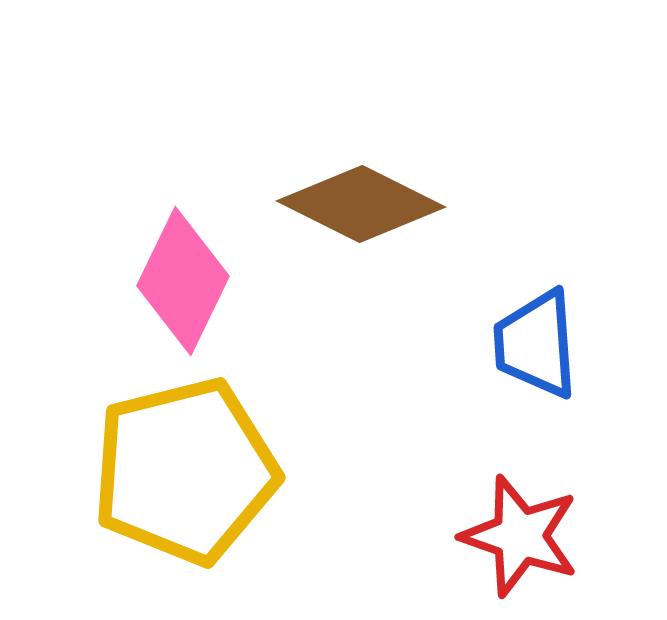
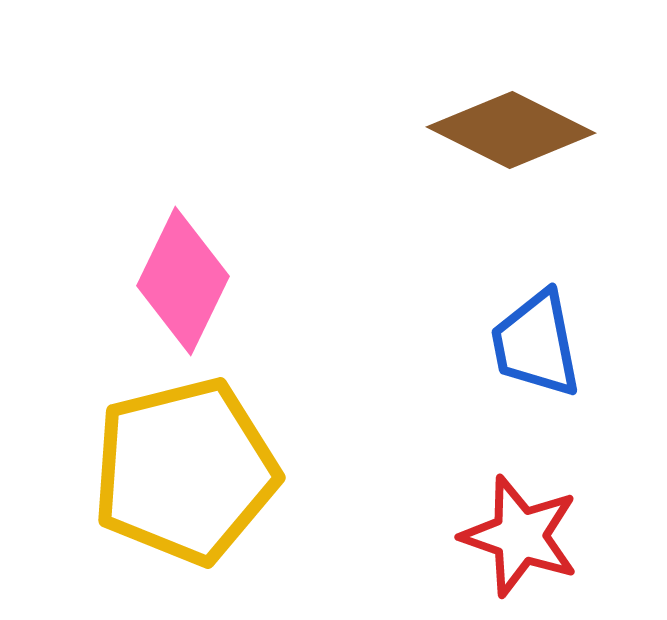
brown diamond: moved 150 px right, 74 px up
blue trapezoid: rotated 7 degrees counterclockwise
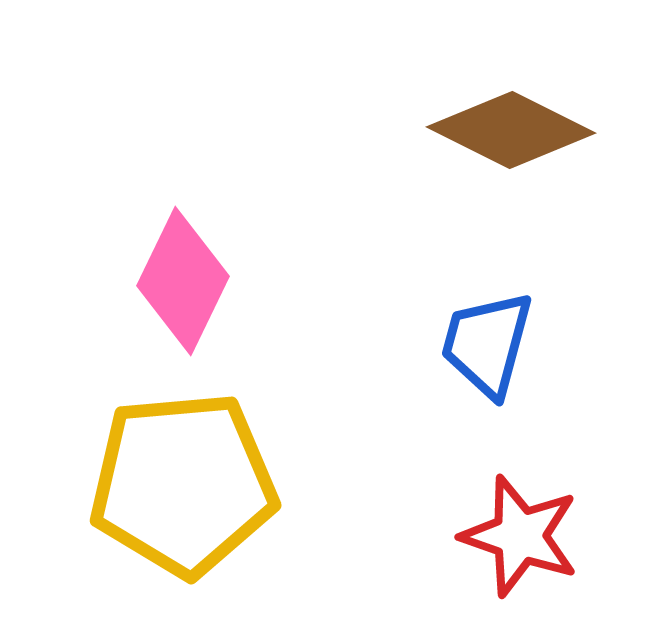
blue trapezoid: moved 49 px left; rotated 26 degrees clockwise
yellow pentagon: moved 2 px left, 13 px down; rotated 9 degrees clockwise
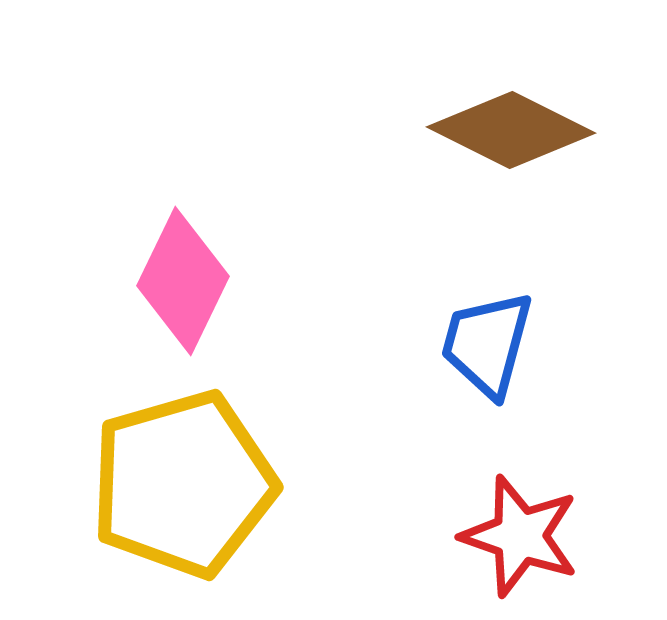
yellow pentagon: rotated 11 degrees counterclockwise
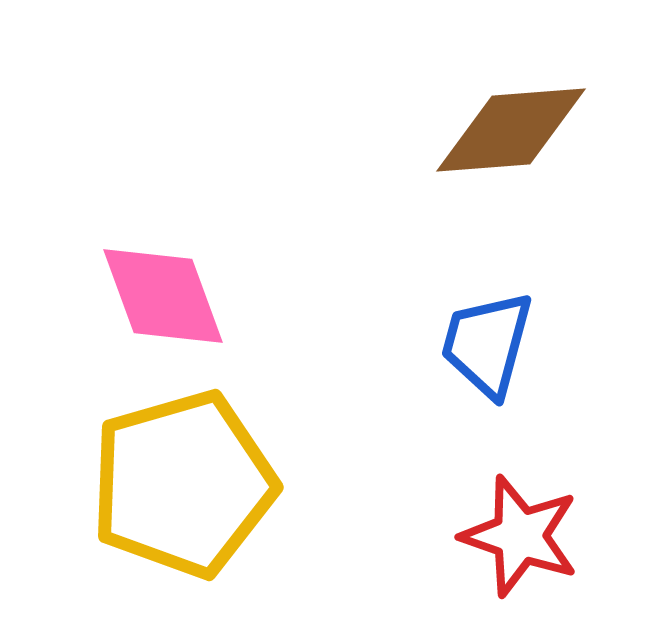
brown diamond: rotated 31 degrees counterclockwise
pink diamond: moved 20 px left, 15 px down; rotated 46 degrees counterclockwise
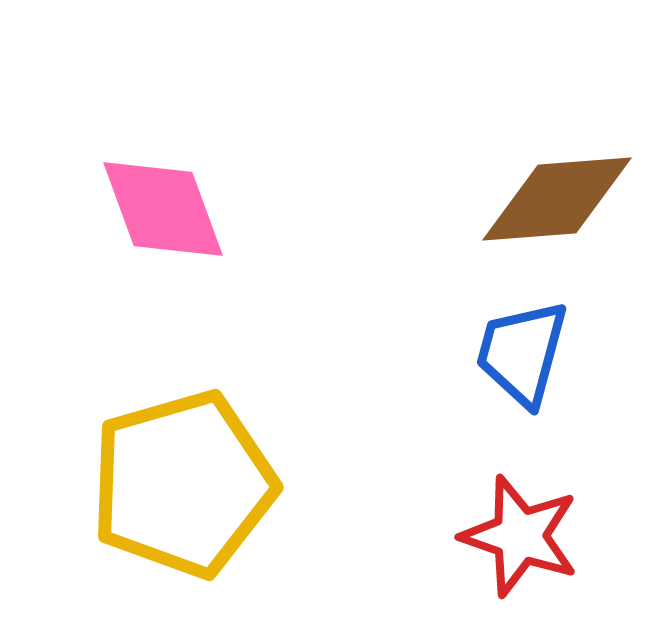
brown diamond: moved 46 px right, 69 px down
pink diamond: moved 87 px up
blue trapezoid: moved 35 px right, 9 px down
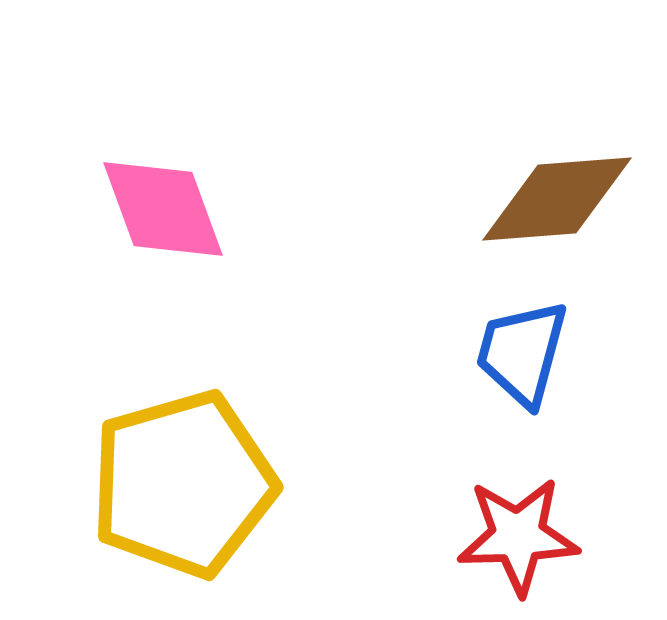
red star: moved 2 px left; rotated 21 degrees counterclockwise
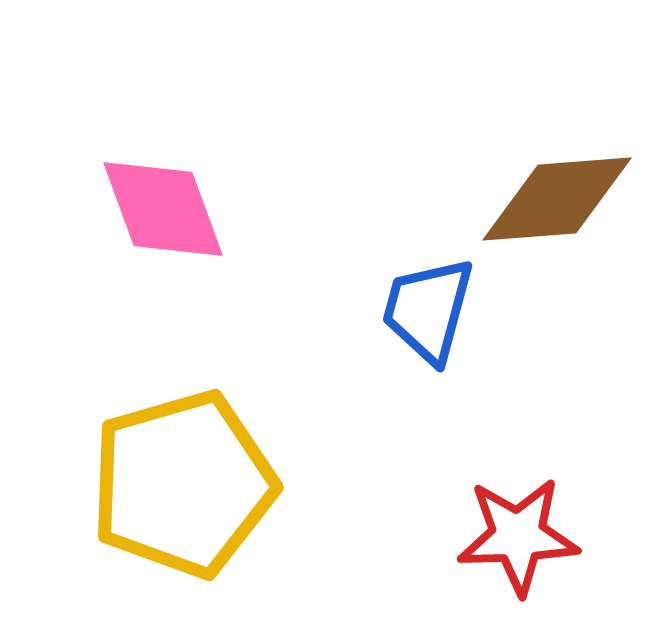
blue trapezoid: moved 94 px left, 43 px up
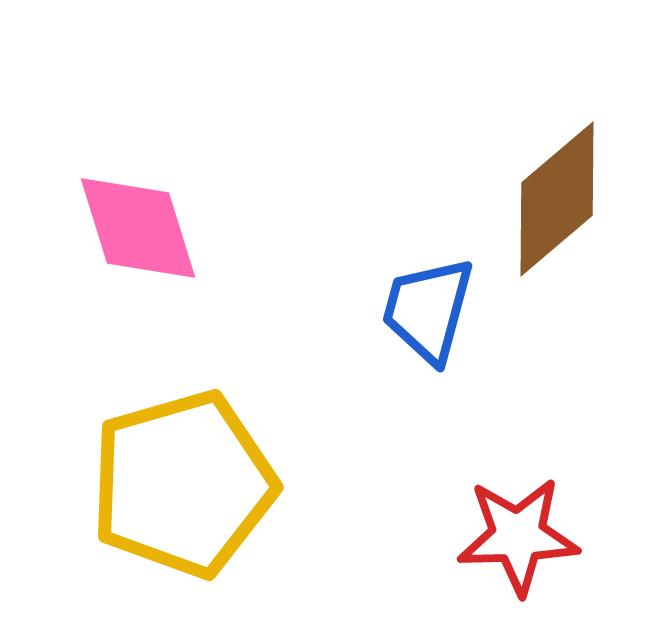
brown diamond: rotated 36 degrees counterclockwise
pink diamond: moved 25 px left, 19 px down; rotated 3 degrees clockwise
